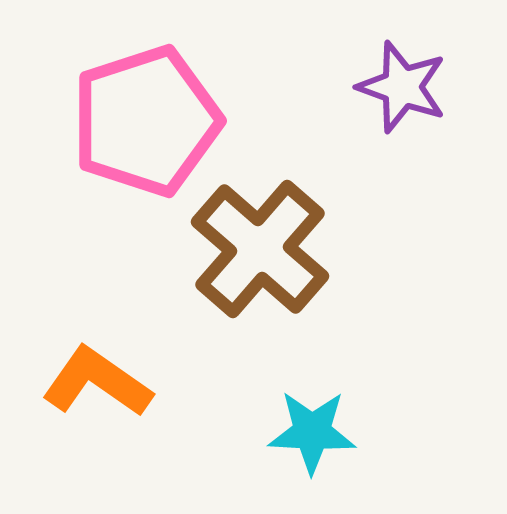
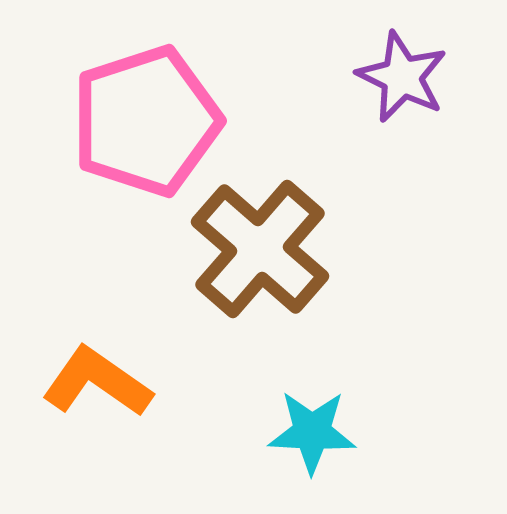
purple star: moved 10 px up; rotated 6 degrees clockwise
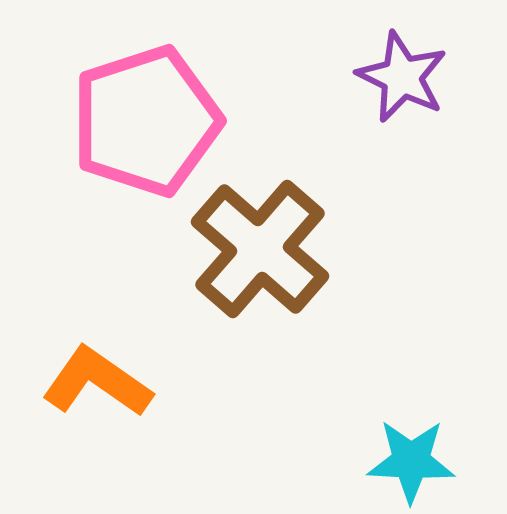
cyan star: moved 99 px right, 29 px down
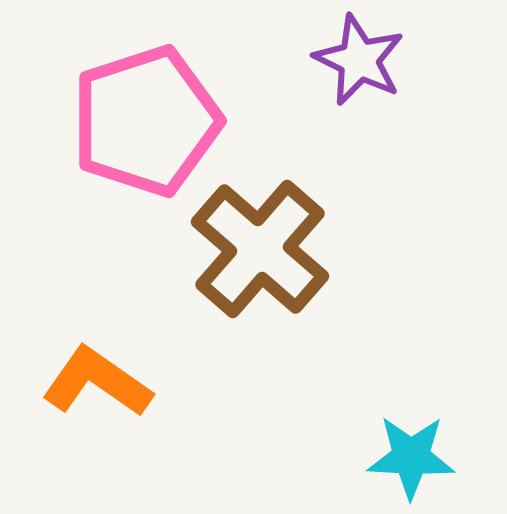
purple star: moved 43 px left, 17 px up
cyan star: moved 4 px up
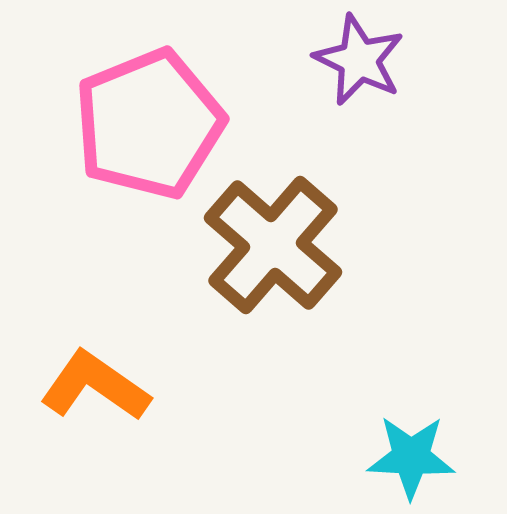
pink pentagon: moved 3 px right, 3 px down; rotated 4 degrees counterclockwise
brown cross: moved 13 px right, 4 px up
orange L-shape: moved 2 px left, 4 px down
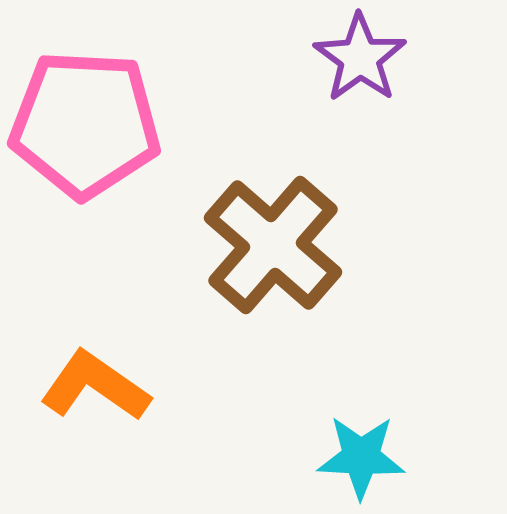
purple star: moved 1 px right, 2 px up; rotated 10 degrees clockwise
pink pentagon: moved 64 px left; rotated 25 degrees clockwise
cyan star: moved 50 px left
